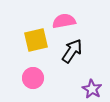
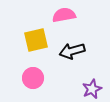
pink semicircle: moved 6 px up
black arrow: rotated 140 degrees counterclockwise
purple star: rotated 18 degrees clockwise
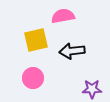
pink semicircle: moved 1 px left, 1 px down
black arrow: rotated 10 degrees clockwise
purple star: rotated 24 degrees clockwise
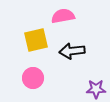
purple star: moved 4 px right
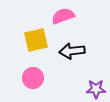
pink semicircle: rotated 10 degrees counterclockwise
